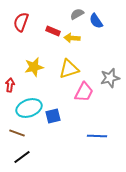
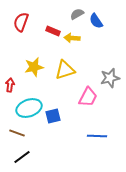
yellow triangle: moved 4 px left, 1 px down
pink trapezoid: moved 4 px right, 5 px down
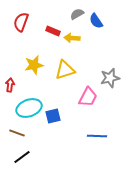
yellow star: moved 2 px up
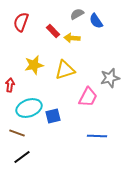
red rectangle: rotated 24 degrees clockwise
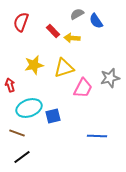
yellow triangle: moved 1 px left, 2 px up
red arrow: rotated 24 degrees counterclockwise
pink trapezoid: moved 5 px left, 9 px up
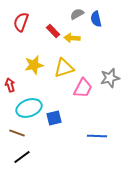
blue semicircle: moved 2 px up; rotated 21 degrees clockwise
blue square: moved 1 px right, 2 px down
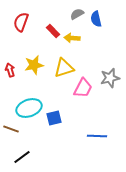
red arrow: moved 15 px up
brown line: moved 6 px left, 4 px up
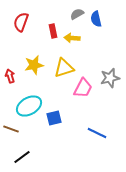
red rectangle: rotated 32 degrees clockwise
red arrow: moved 6 px down
cyan ellipse: moved 2 px up; rotated 10 degrees counterclockwise
blue line: moved 3 px up; rotated 24 degrees clockwise
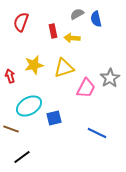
gray star: rotated 18 degrees counterclockwise
pink trapezoid: moved 3 px right
